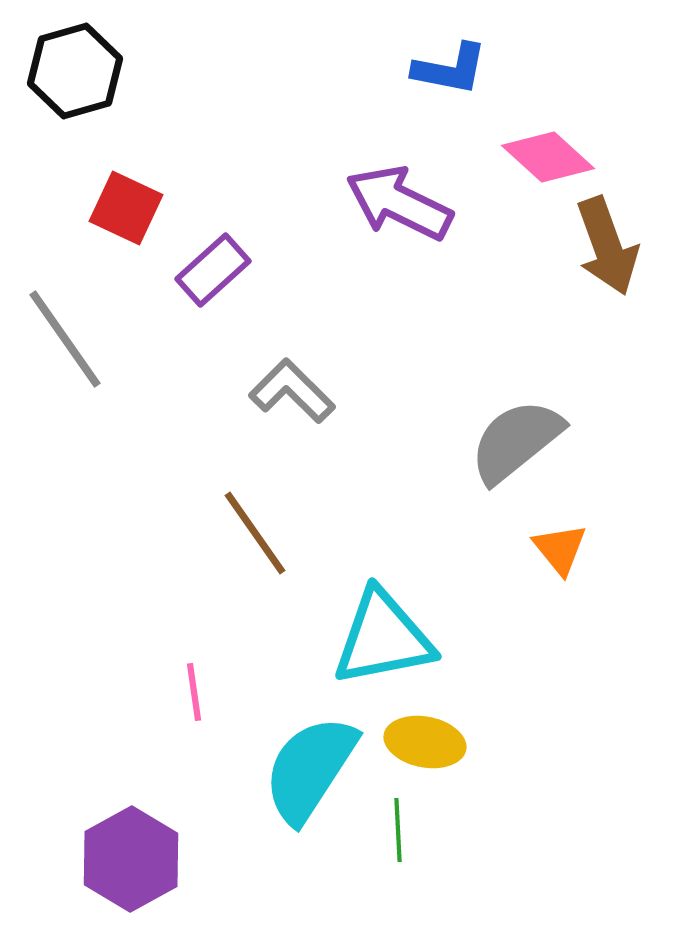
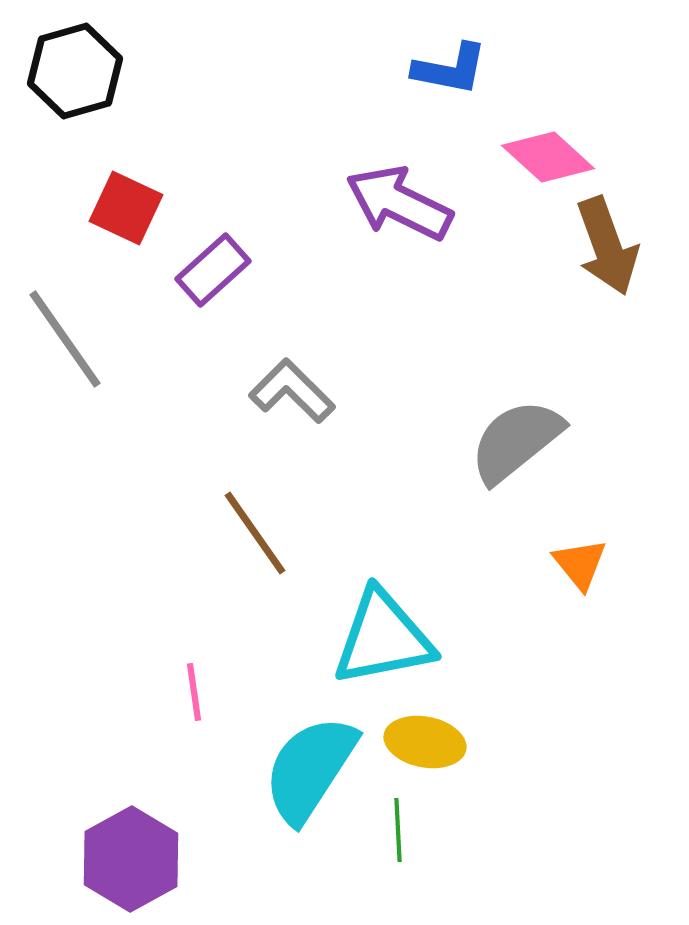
orange triangle: moved 20 px right, 15 px down
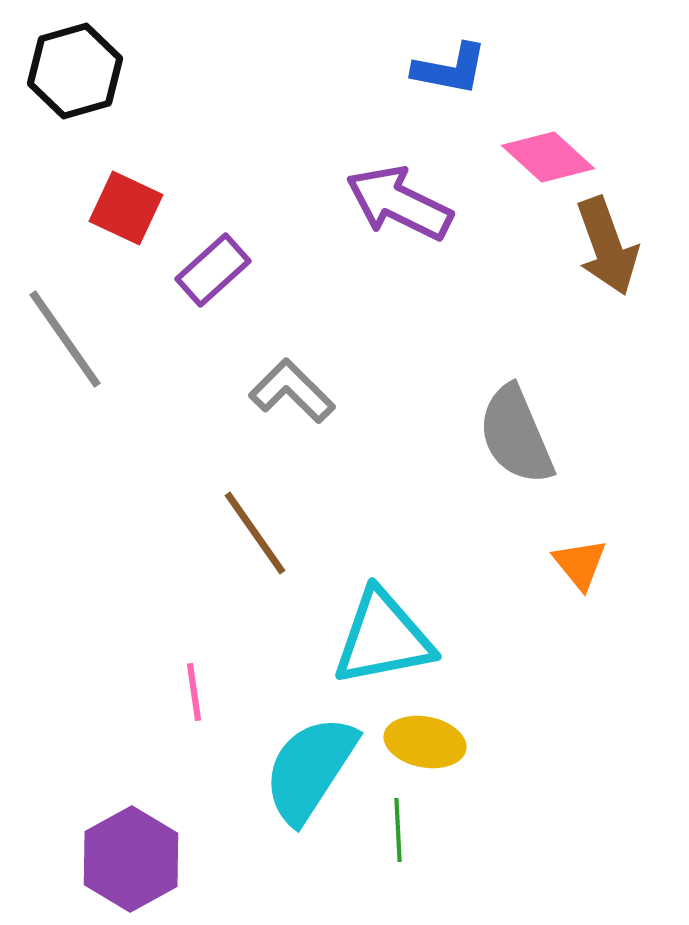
gray semicircle: moved 6 px up; rotated 74 degrees counterclockwise
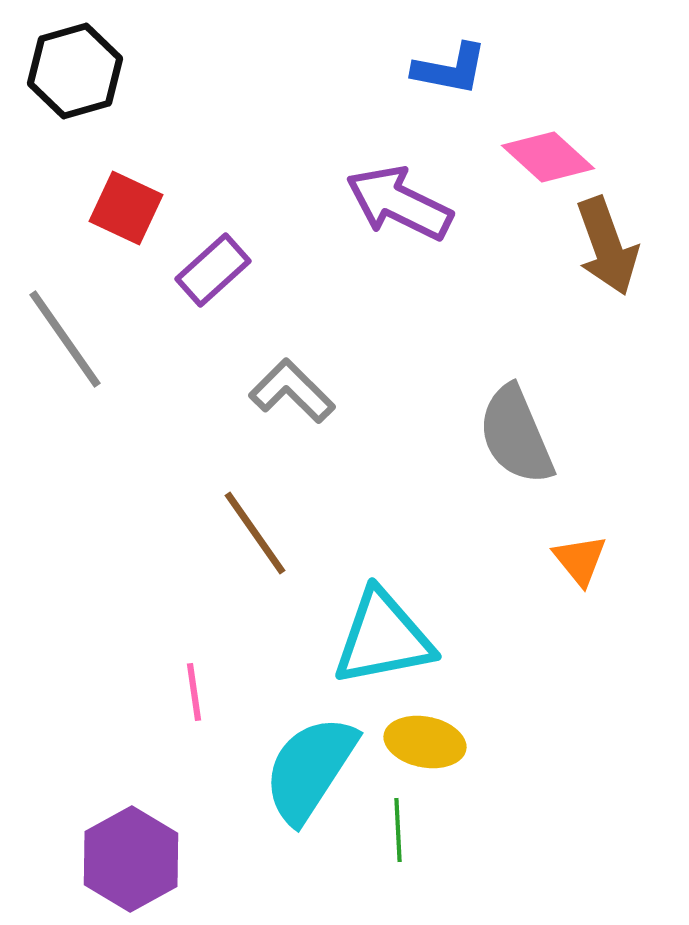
orange triangle: moved 4 px up
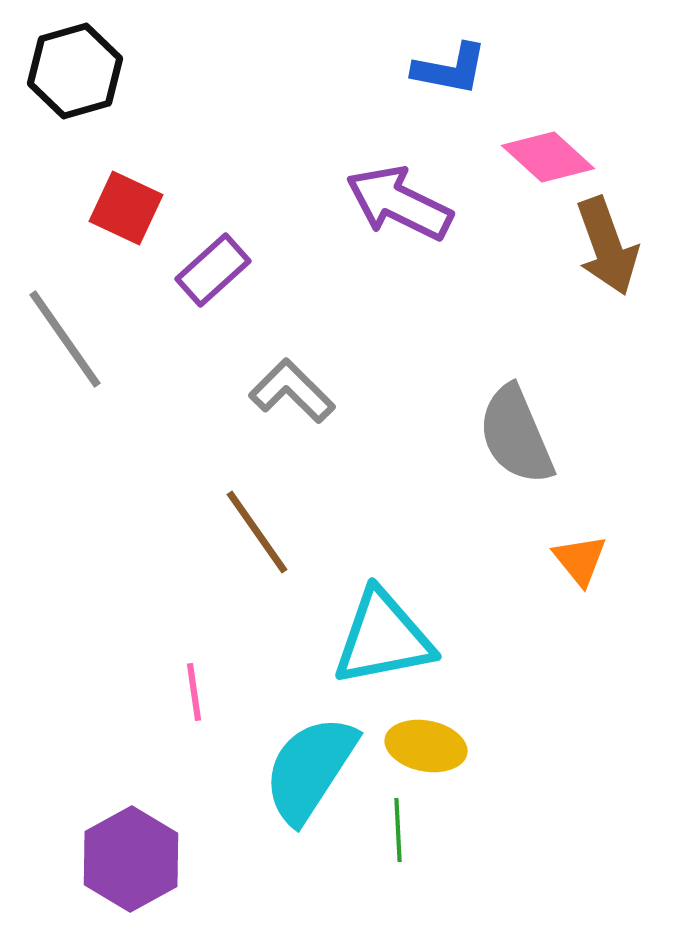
brown line: moved 2 px right, 1 px up
yellow ellipse: moved 1 px right, 4 px down
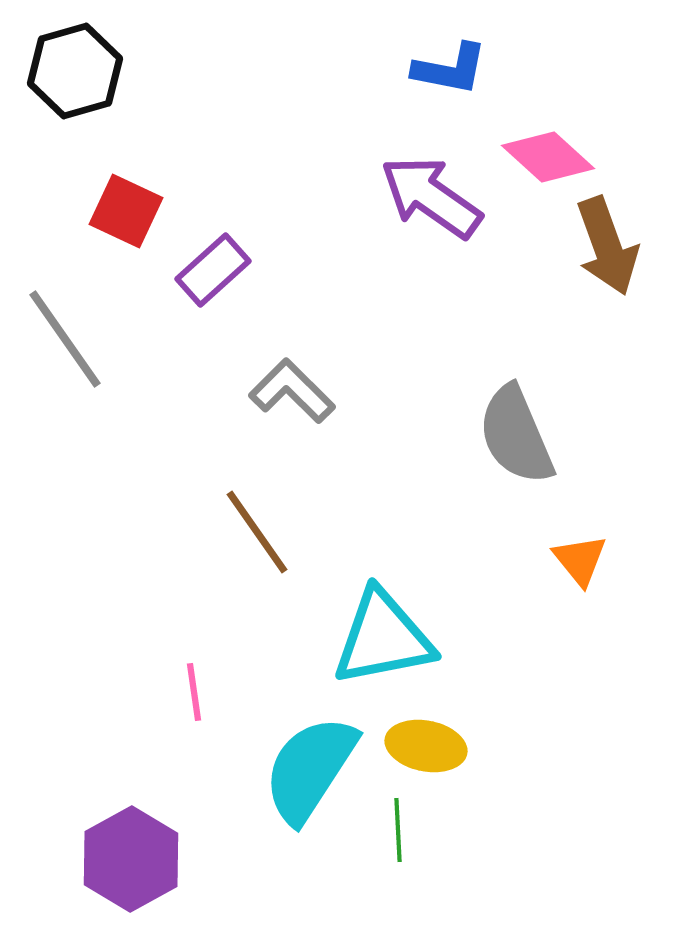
purple arrow: moved 32 px right, 6 px up; rotated 9 degrees clockwise
red square: moved 3 px down
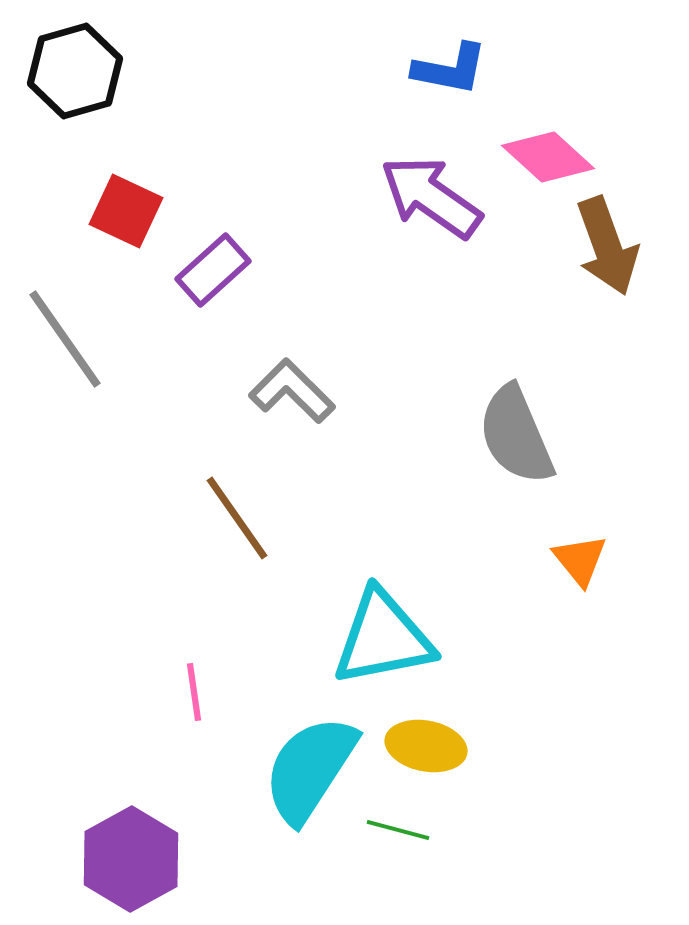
brown line: moved 20 px left, 14 px up
green line: rotated 72 degrees counterclockwise
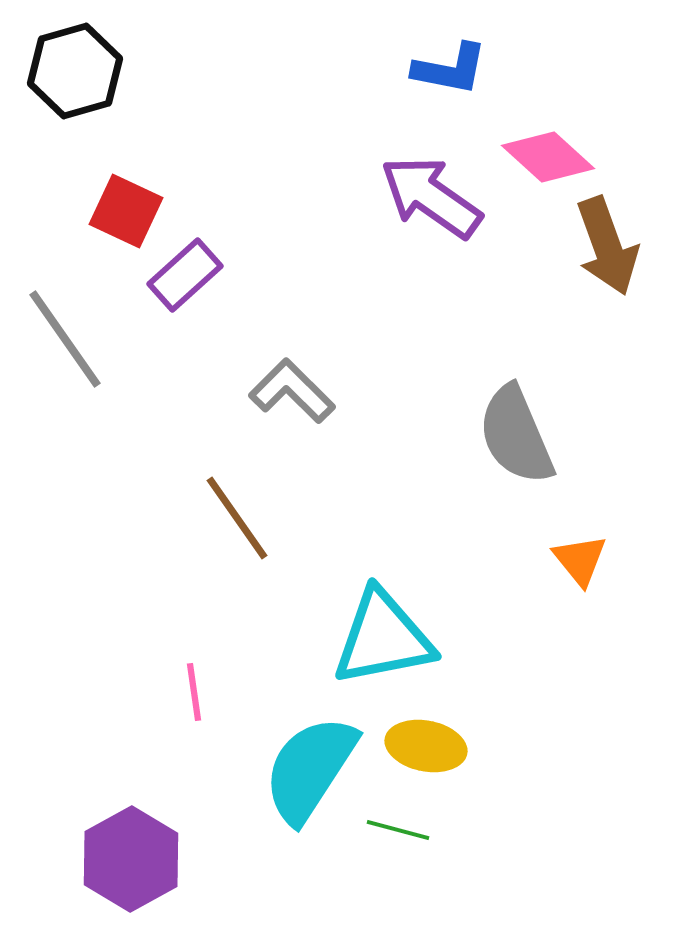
purple rectangle: moved 28 px left, 5 px down
